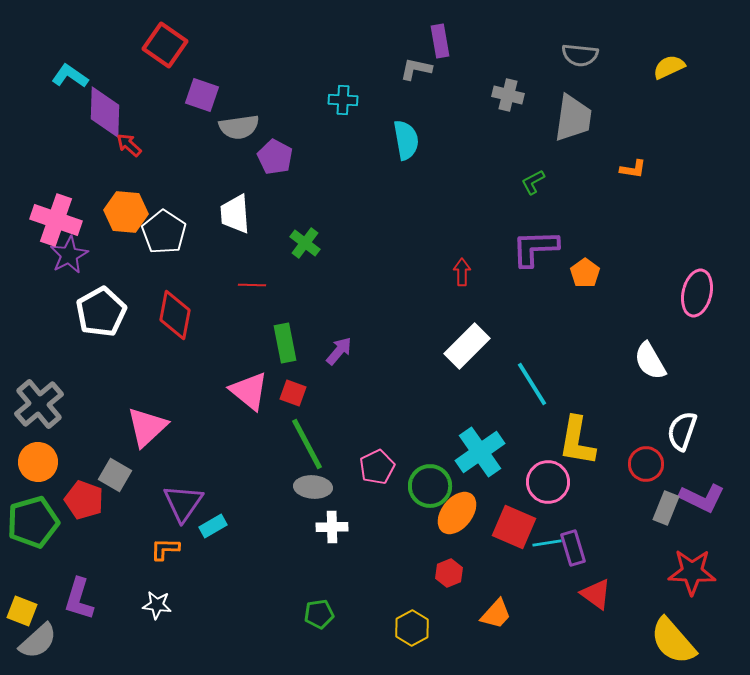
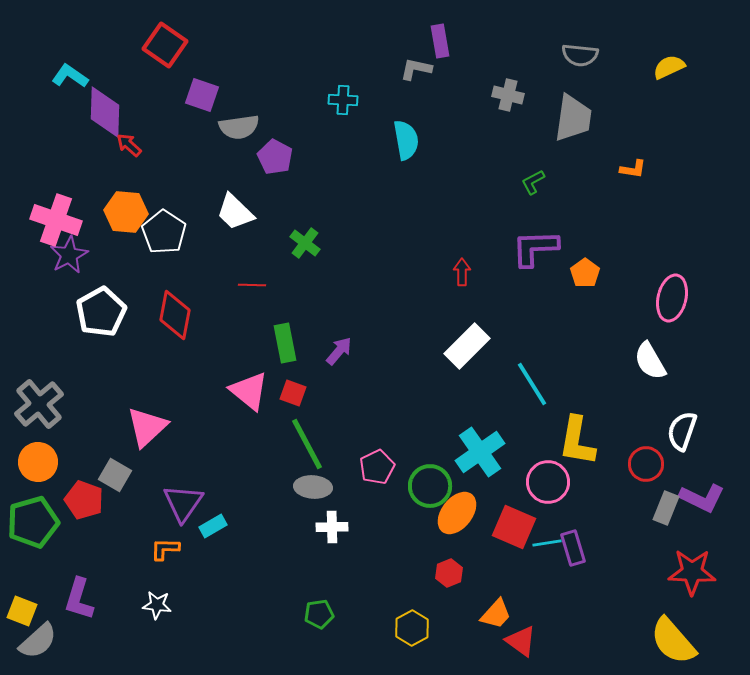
white trapezoid at (235, 214): moved 2 px up; rotated 42 degrees counterclockwise
pink ellipse at (697, 293): moved 25 px left, 5 px down
red triangle at (596, 594): moved 75 px left, 47 px down
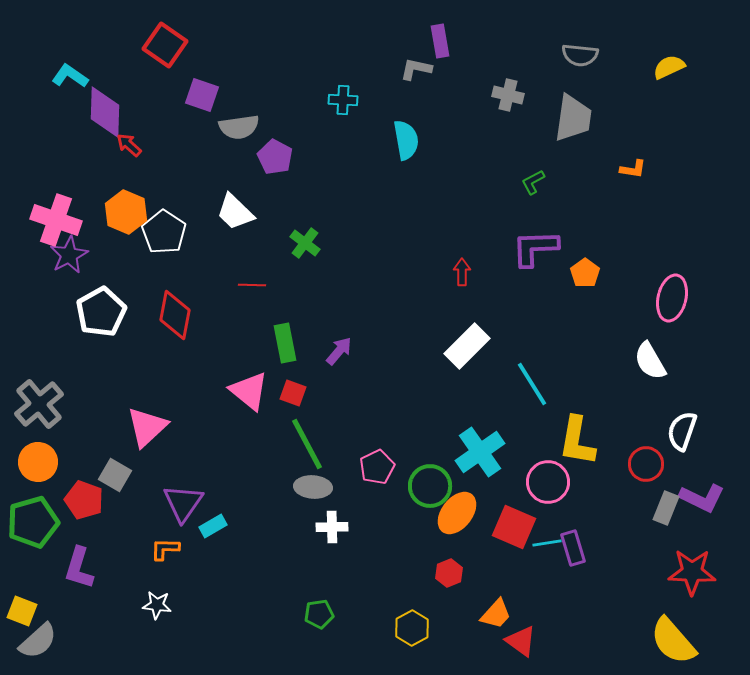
orange hexagon at (126, 212): rotated 18 degrees clockwise
purple L-shape at (79, 599): moved 31 px up
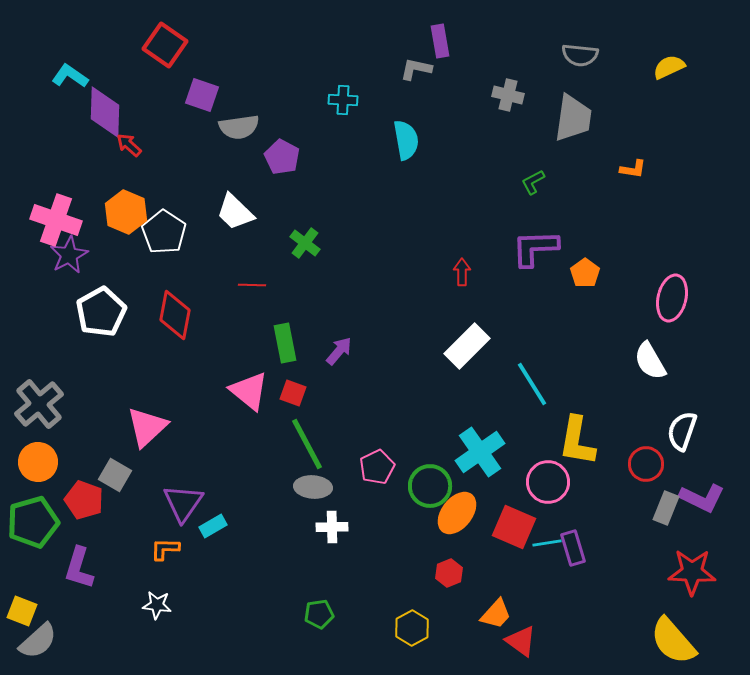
purple pentagon at (275, 157): moved 7 px right
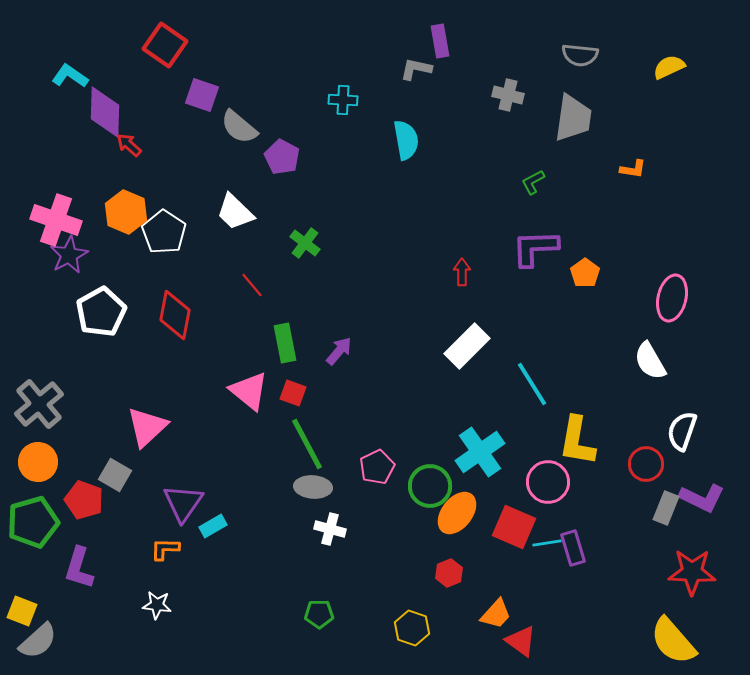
gray semicircle at (239, 127): rotated 48 degrees clockwise
red line at (252, 285): rotated 48 degrees clockwise
white cross at (332, 527): moved 2 px left, 2 px down; rotated 16 degrees clockwise
green pentagon at (319, 614): rotated 8 degrees clockwise
yellow hexagon at (412, 628): rotated 12 degrees counterclockwise
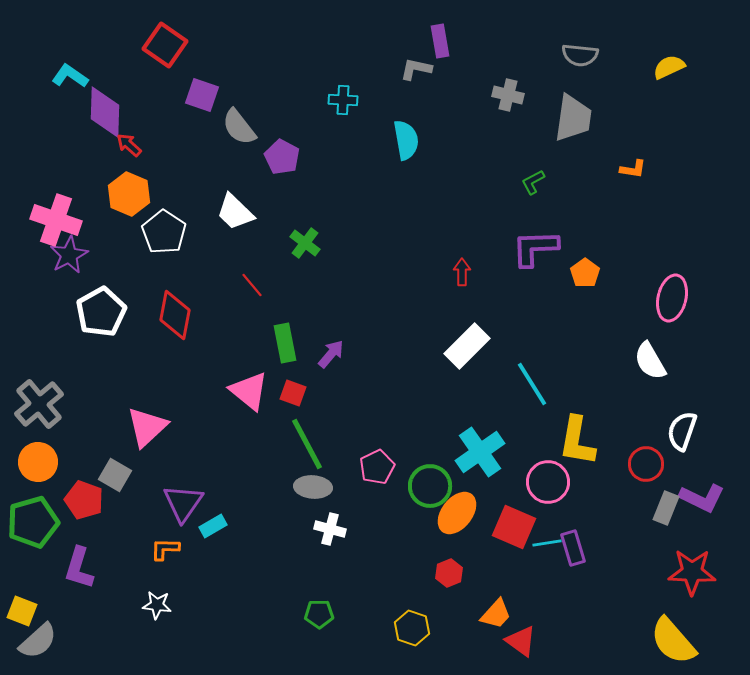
gray semicircle at (239, 127): rotated 12 degrees clockwise
orange hexagon at (126, 212): moved 3 px right, 18 px up
purple arrow at (339, 351): moved 8 px left, 3 px down
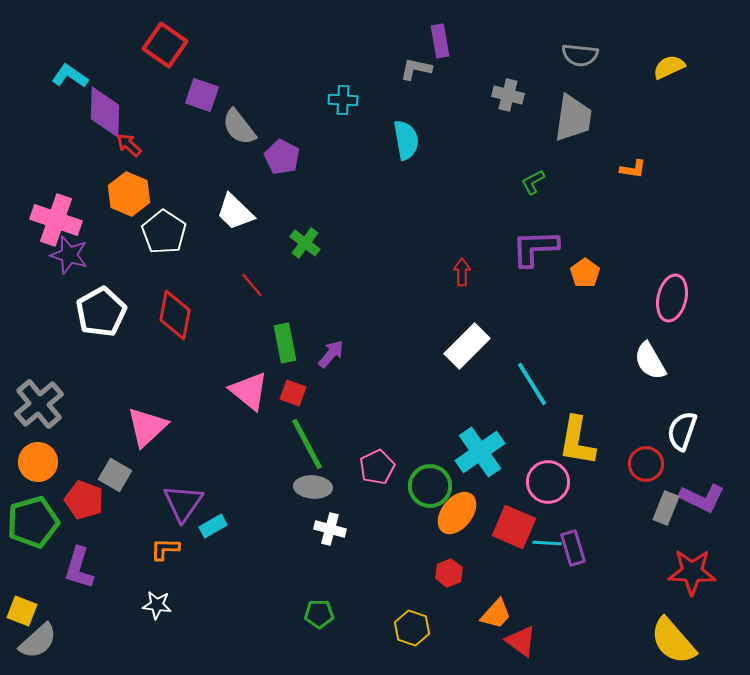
purple star at (69, 255): rotated 27 degrees counterclockwise
cyan line at (547, 543): rotated 12 degrees clockwise
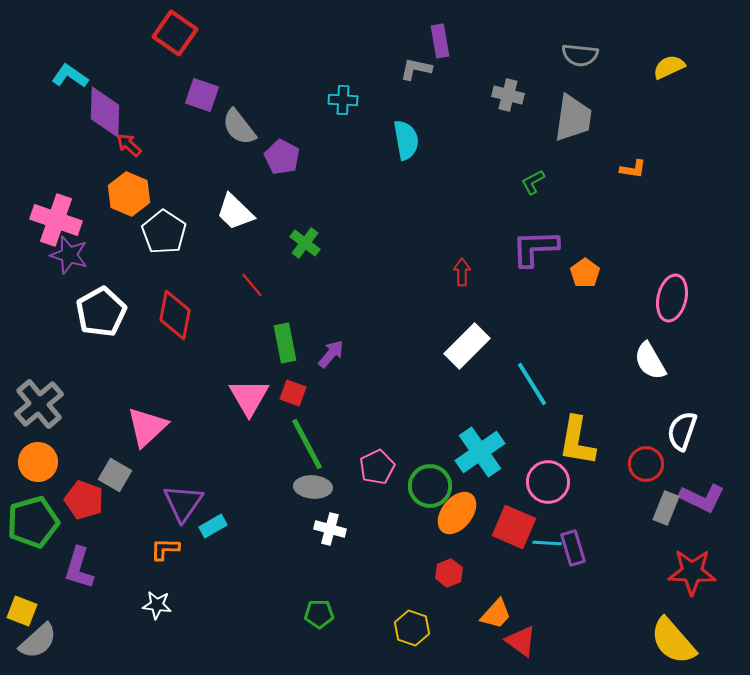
red square at (165, 45): moved 10 px right, 12 px up
pink triangle at (249, 391): moved 6 px down; rotated 21 degrees clockwise
